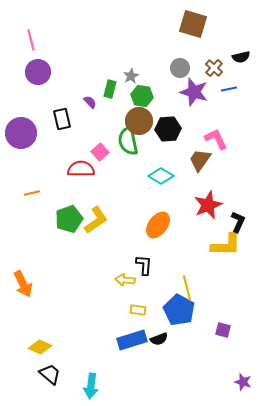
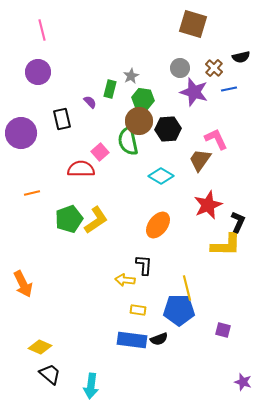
pink line at (31, 40): moved 11 px right, 10 px up
green hexagon at (142, 96): moved 1 px right, 3 px down
blue pentagon at (179, 310): rotated 28 degrees counterclockwise
blue rectangle at (132, 340): rotated 24 degrees clockwise
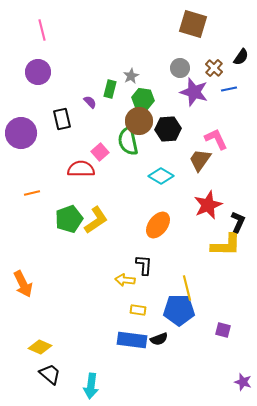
black semicircle at (241, 57): rotated 42 degrees counterclockwise
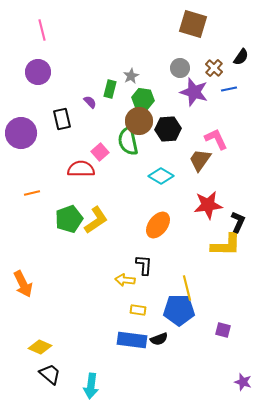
red star at (208, 205): rotated 16 degrees clockwise
